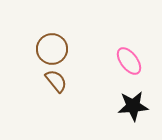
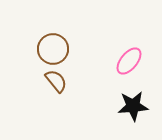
brown circle: moved 1 px right
pink ellipse: rotated 76 degrees clockwise
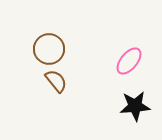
brown circle: moved 4 px left
black star: moved 2 px right
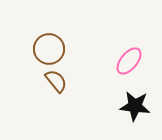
black star: rotated 12 degrees clockwise
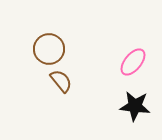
pink ellipse: moved 4 px right, 1 px down
brown semicircle: moved 5 px right
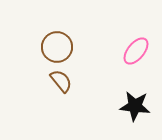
brown circle: moved 8 px right, 2 px up
pink ellipse: moved 3 px right, 11 px up
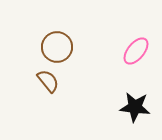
brown semicircle: moved 13 px left
black star: moved 1 px down
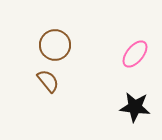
brown circle: moved 2 px left, 2 px up
pink ellipse: moved 1 px left, 3 px down
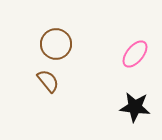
brown circle: moved 1 px right, 1 px up
